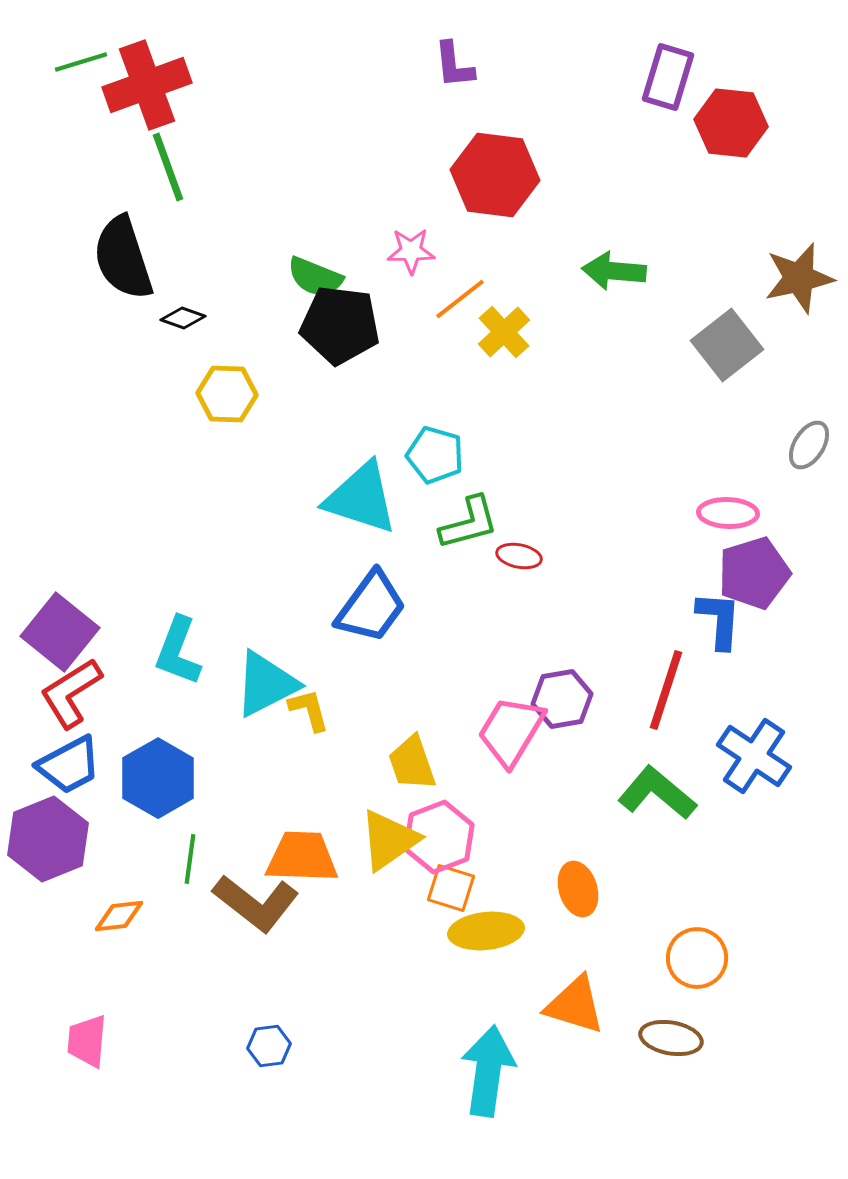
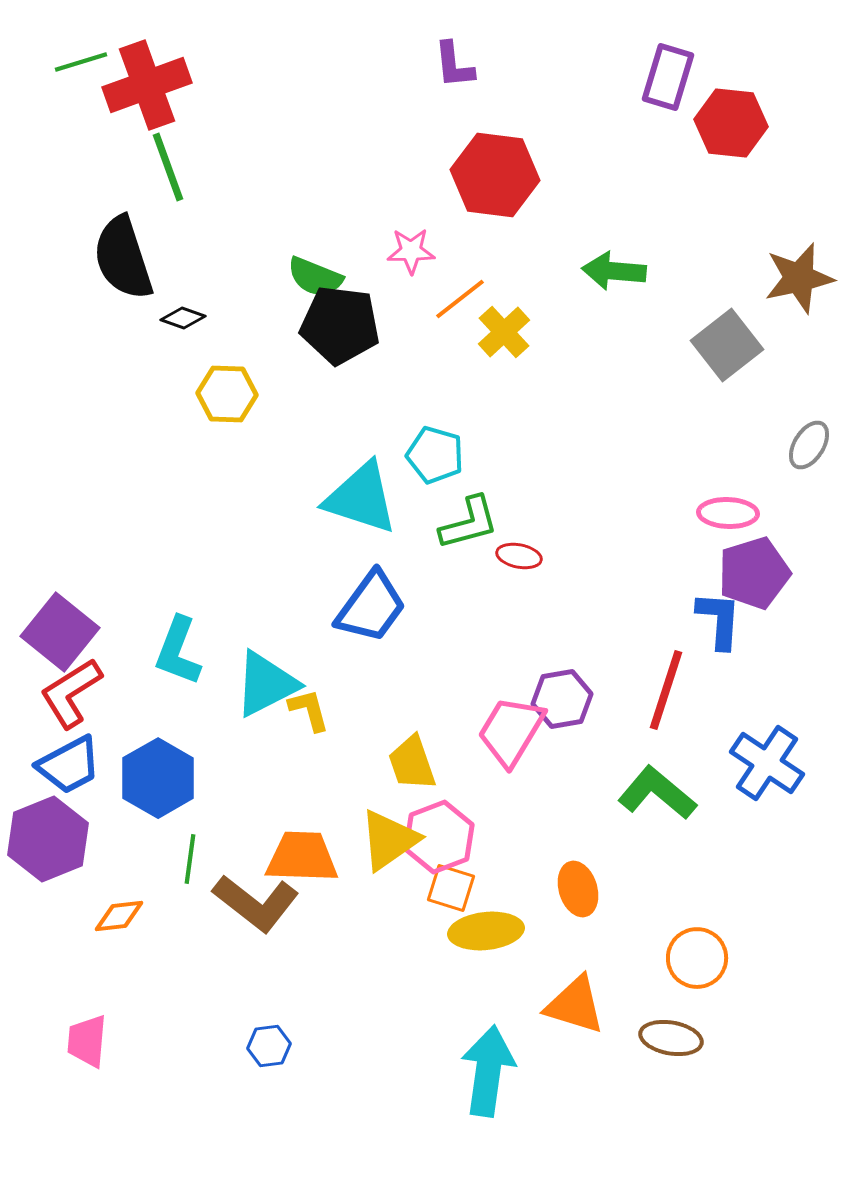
blue cross at (754, 756): moved 13 px right, 7 px down
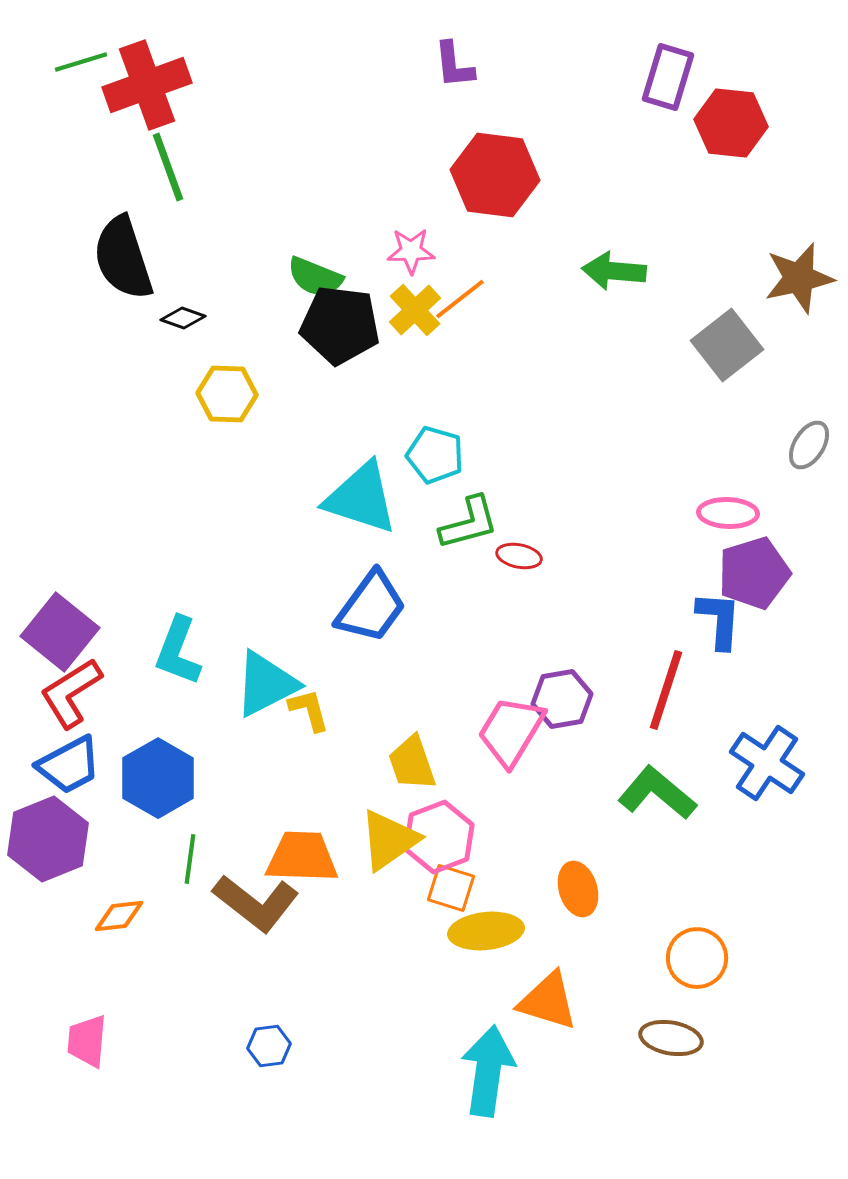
yellow cross at (504, 332): moved 89 px left, 22 px up
orange triangle at (575, 1005): moved 27 px left, 4 px up
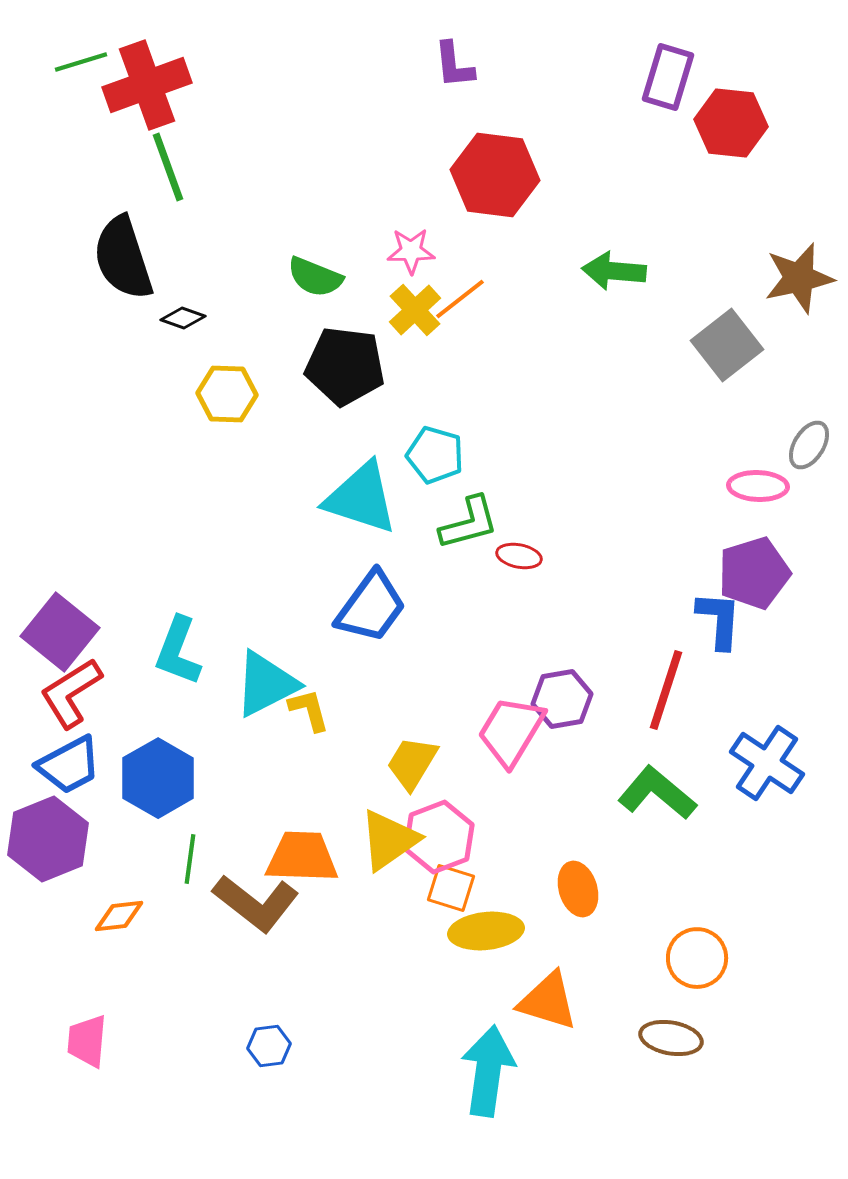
black pentagon at (340, 325): moved 5 px right, 41 px down
pink ellipse at (728, 513): moved 30 px right, 27 px up
yellow trapezoid at (412, 763): rotated 50 degrees clockwise
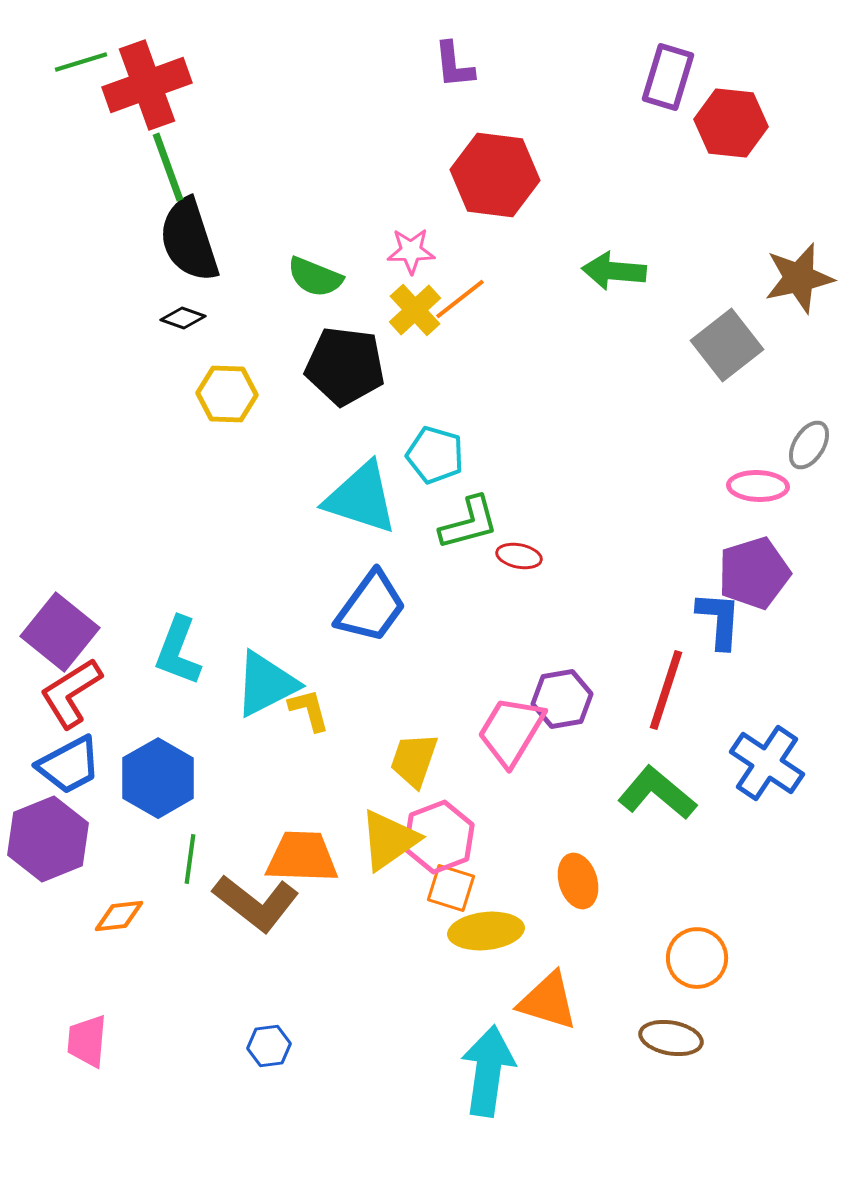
black semicircle at (123, 258): moved 66 px right, 18 px up
yellow trapezoid at (412, 763): moved 2 px right, 3 px up; rotated 12 degrees counterclockwise
orange ellipse at (578, 889): moved 8 px up
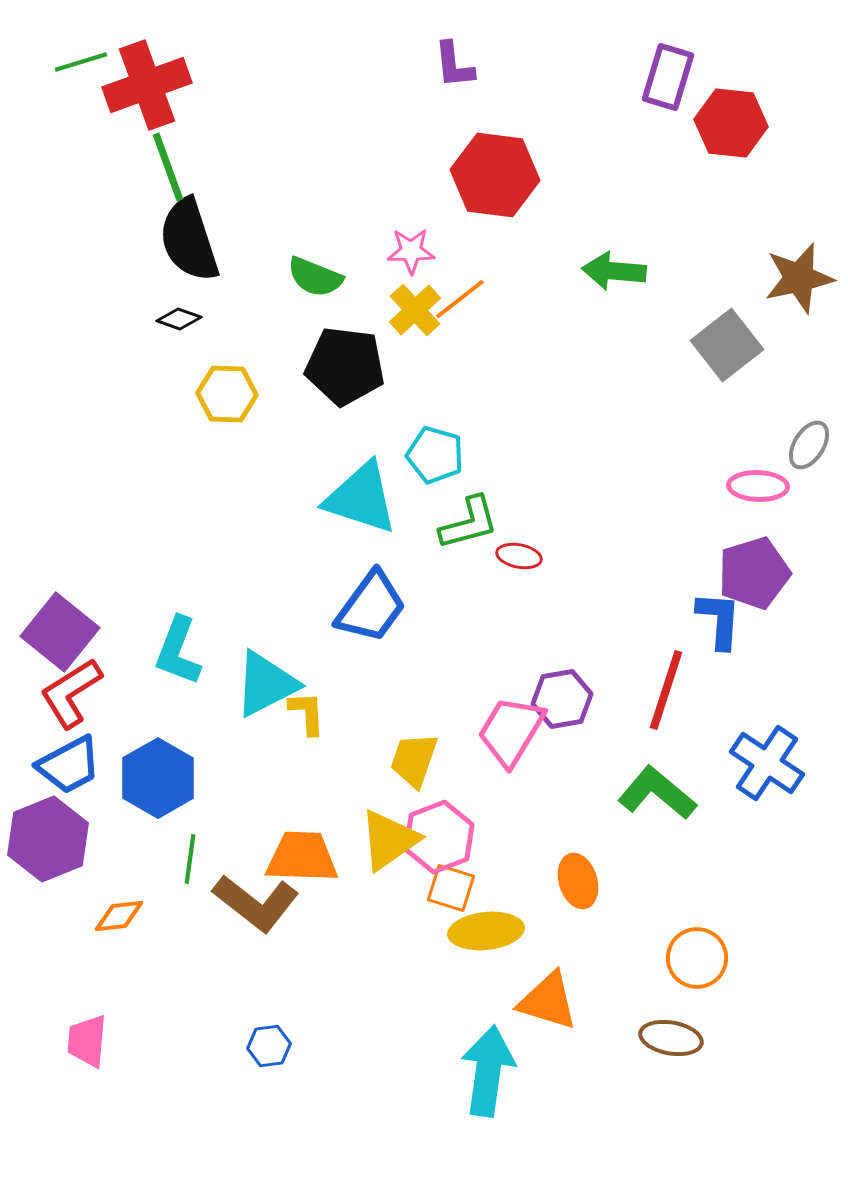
black diamond at (183, 318): moved 4 px left, 1 px down
yellow L-shape at (309, 710): moved 2 px left, 3 px down; rotated 12 degrees clockwise
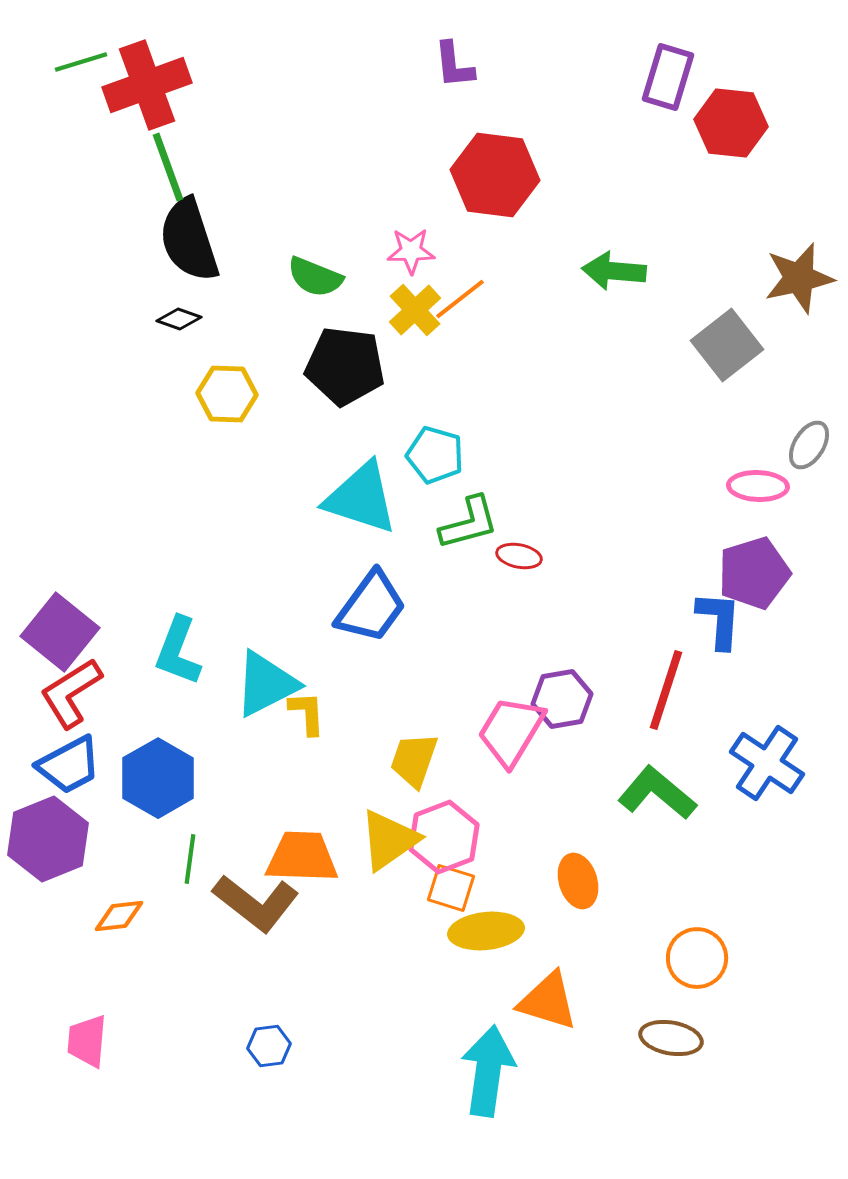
pink hexagon at (439, 837): moved 5 px right
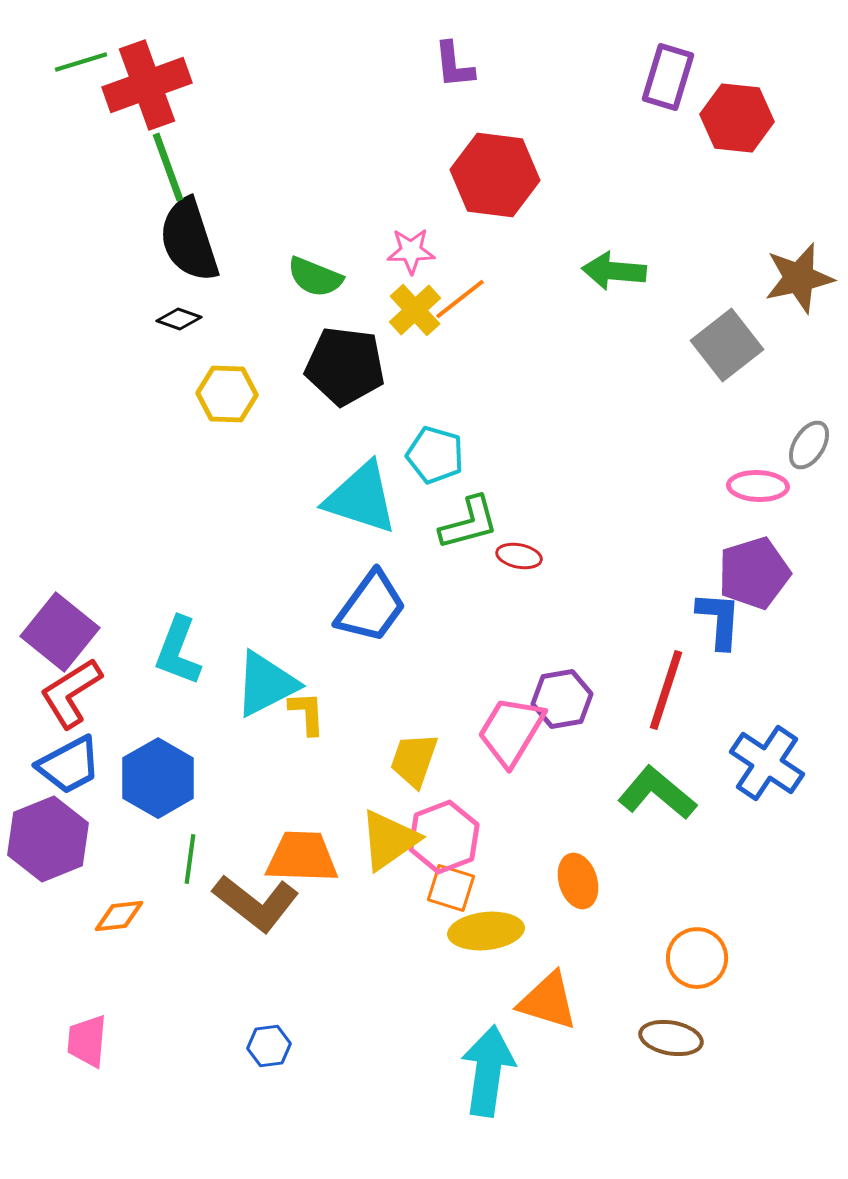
red hexagon at (731, 123): moved 6 px right, 5 px up
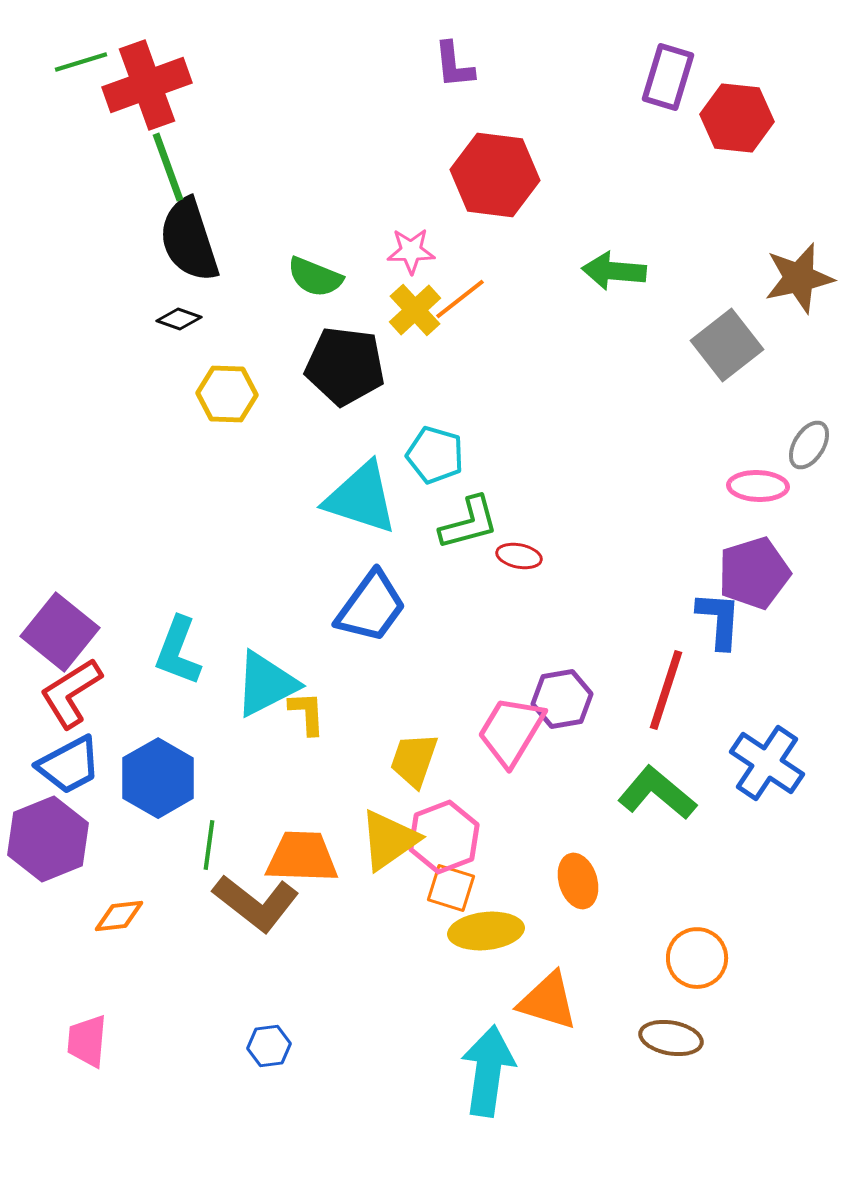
green line at (190, 859): moved 19 px right, 14 px up
